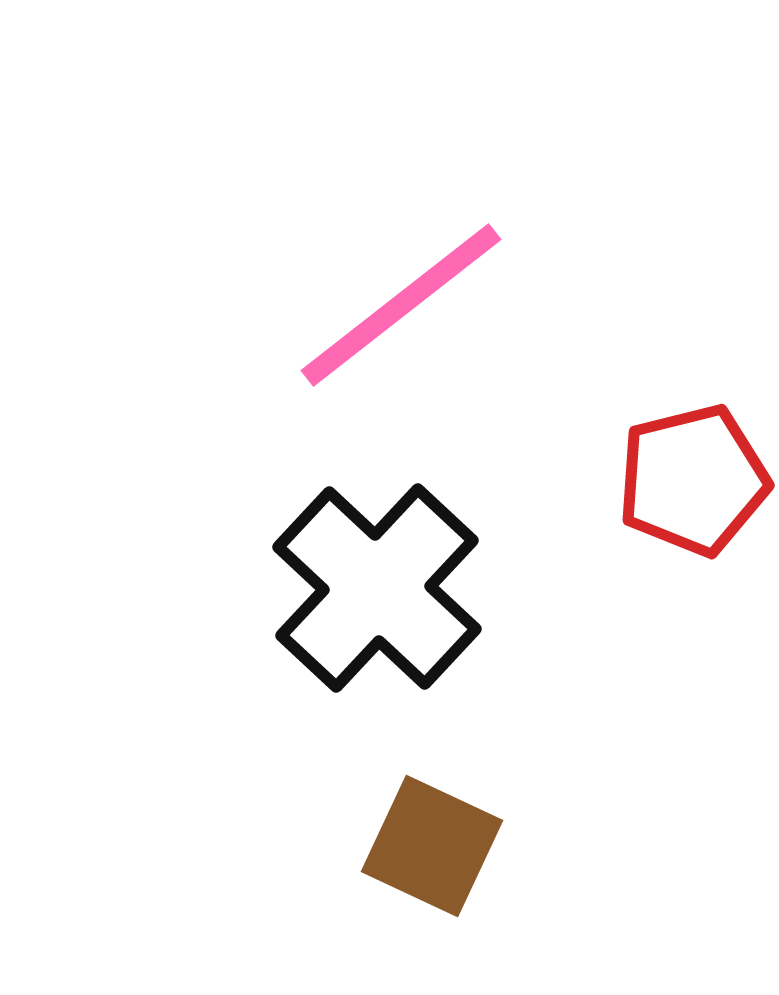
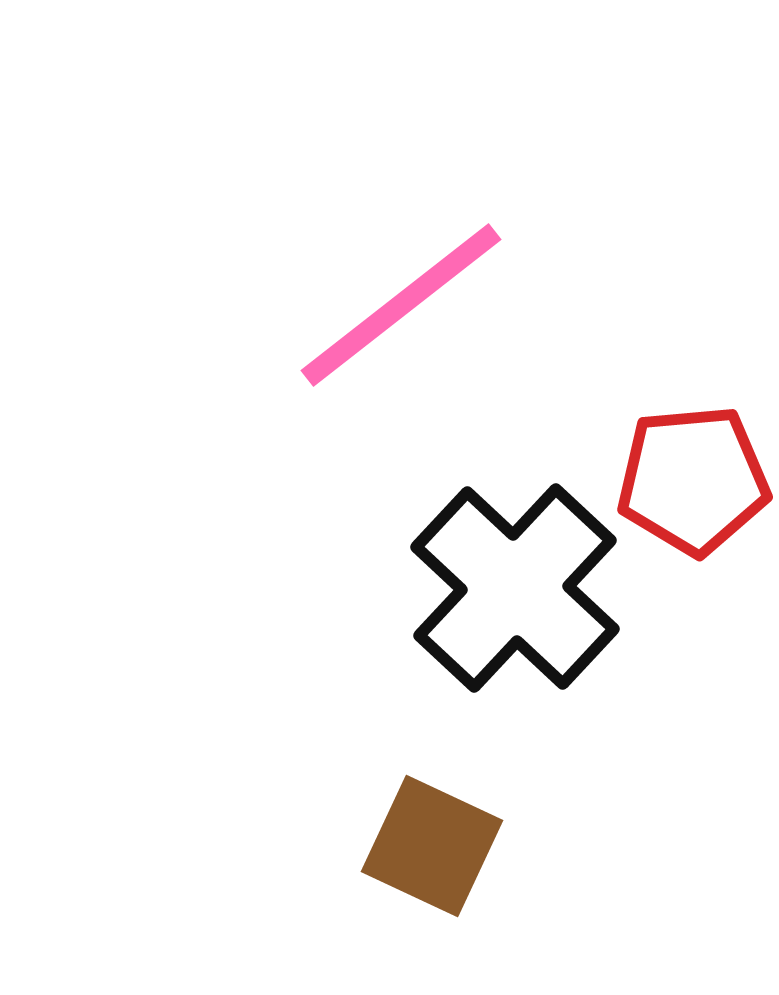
red pentagon: rotated 9 degrees clockwise
black cross: moved 138 px right
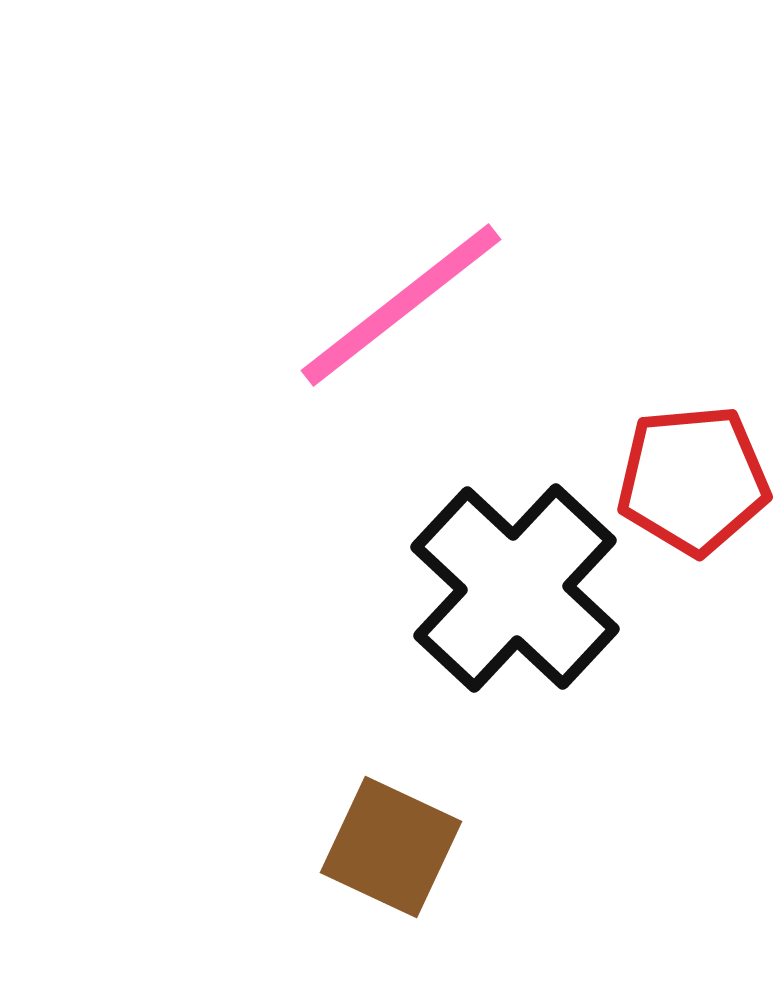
brown square: moved 41 px left, 1 px down
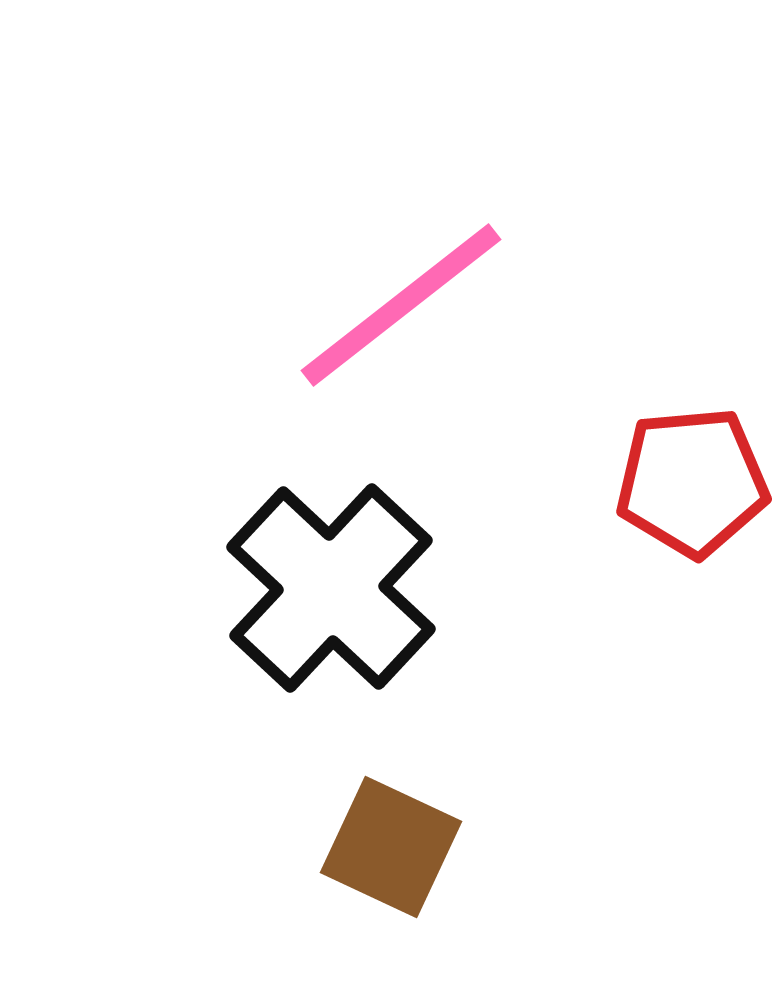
red pentagon: moved 1 px left, 2 px down
black cross: moved 184 px left
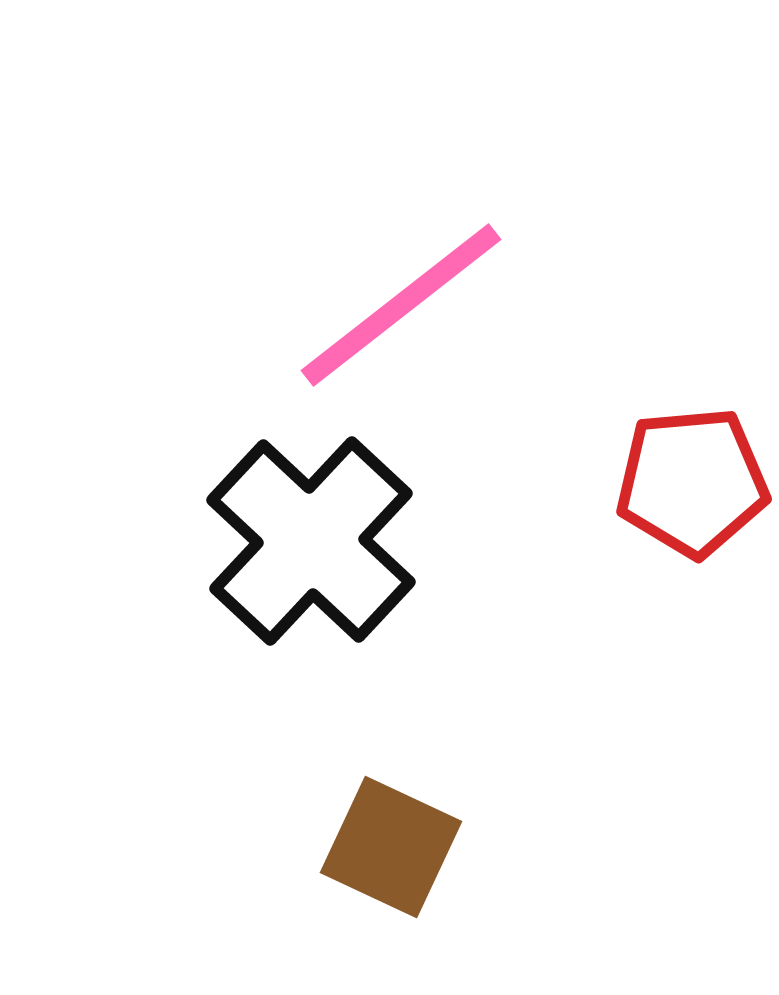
black cross: moved 20 px left, 47 px up
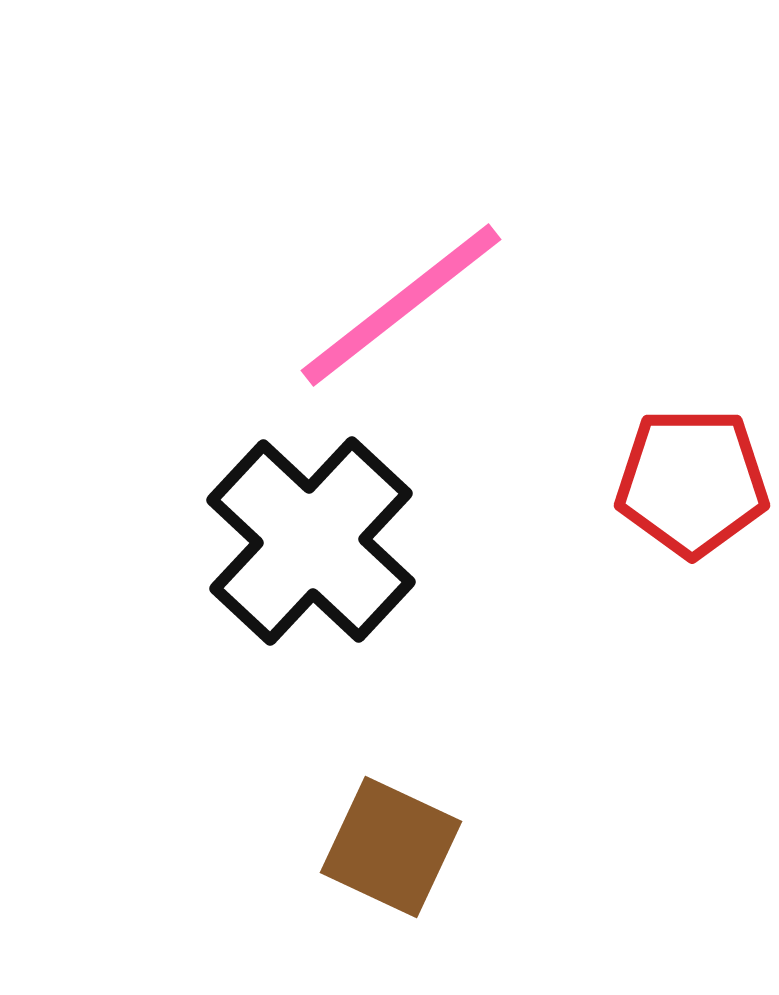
red pentagon: rotated 5 degrees clockwise
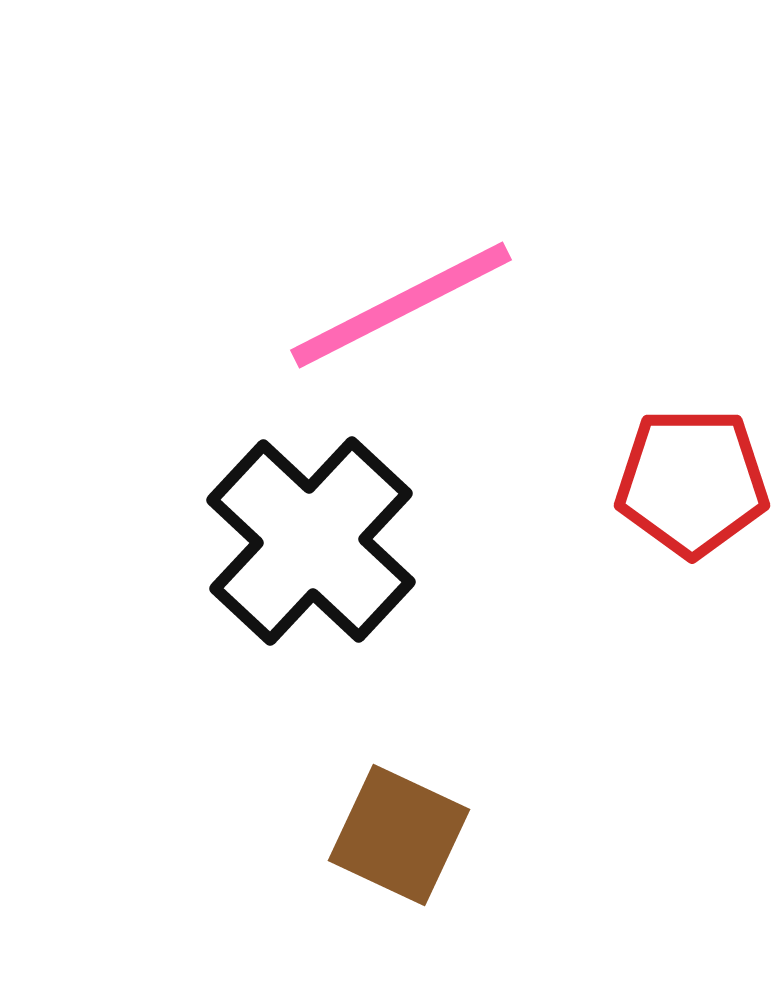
pink line: rotated 11 degrees clockwise
brown square: moved 8 px right, 12 px up
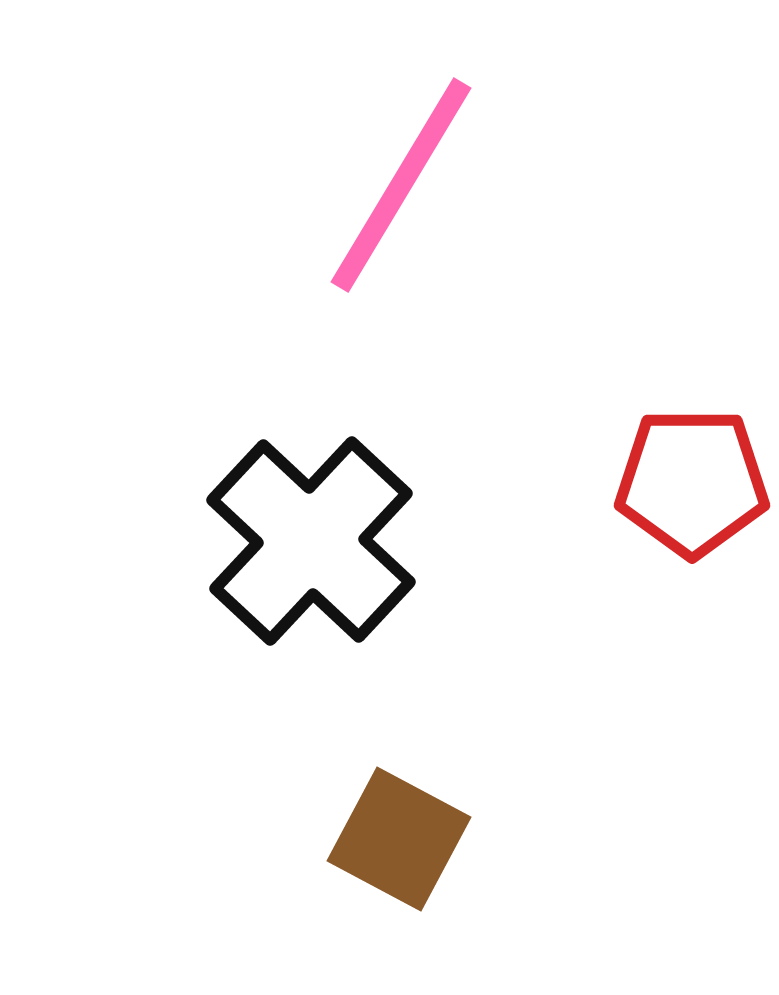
pink line: moved 120 px up; rotated 32 degrees counterclockwise
brown square: moved 4 px down; rotated 3 degrees clockwise
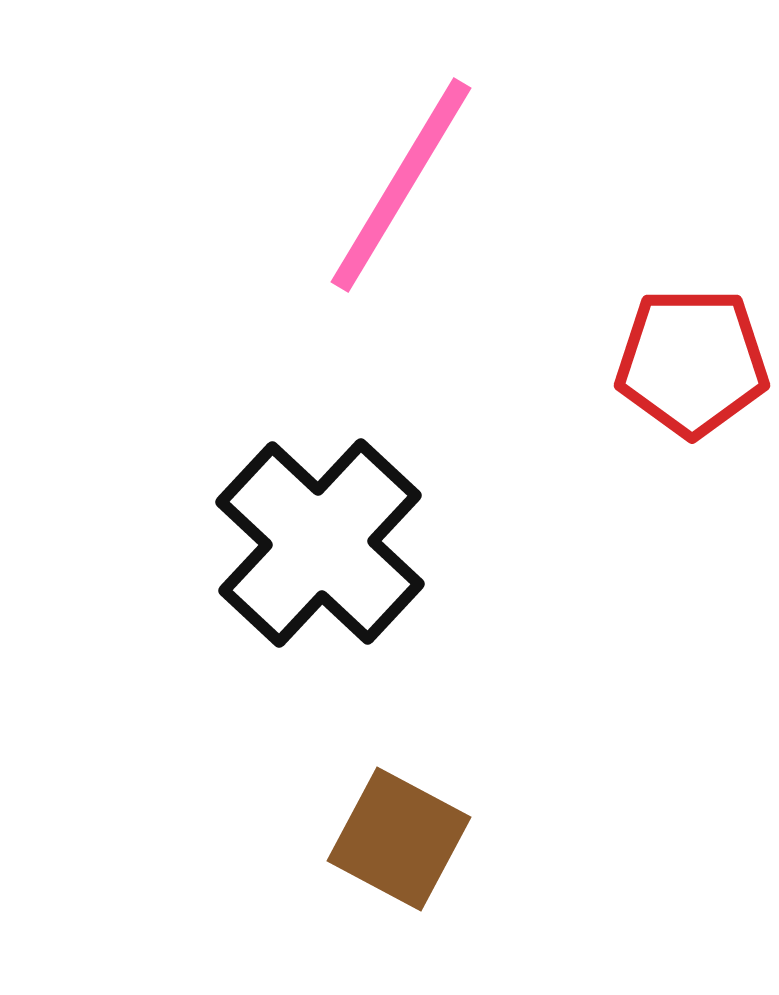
red pentagon: moved 120 px up
black cross: moved 9 px right, 2 px down
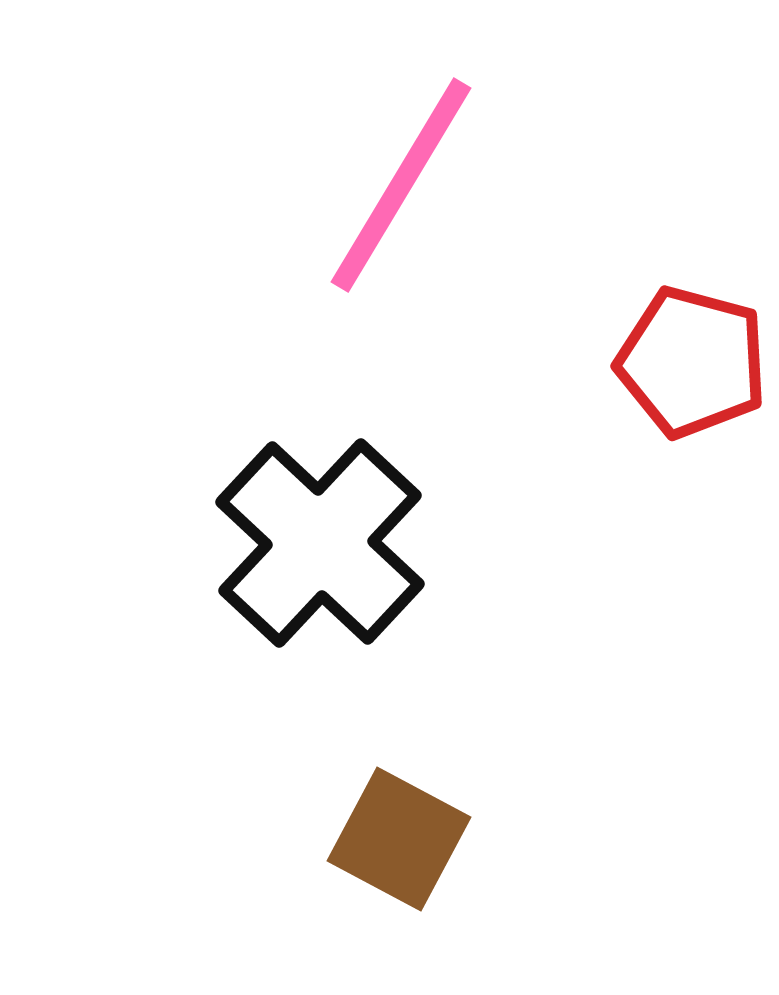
red pentagon: rotated 15 degrees clockwise
